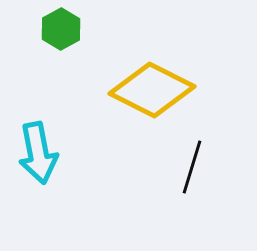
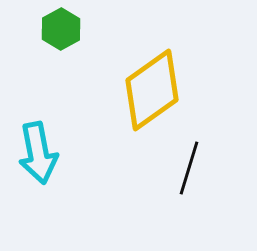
yellow diamond: rotated 62 degrees counterclockwise
black line: moved 3 px left, 1 px down
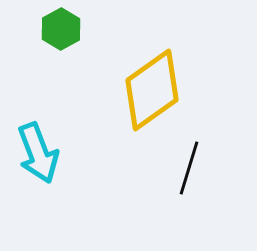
cyan arrow: rotated 10 degrees counterclockwise
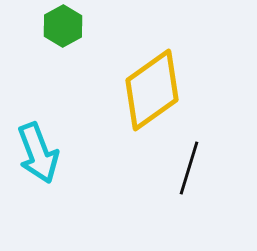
green hexagon: moved 2 px right, 3 px up
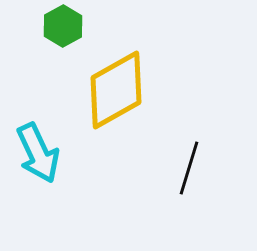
yellow diamond: moved 36 px left; rotated 6 degrees clockwise
cyan arrow: rotated 4 degrees counterclockwise
